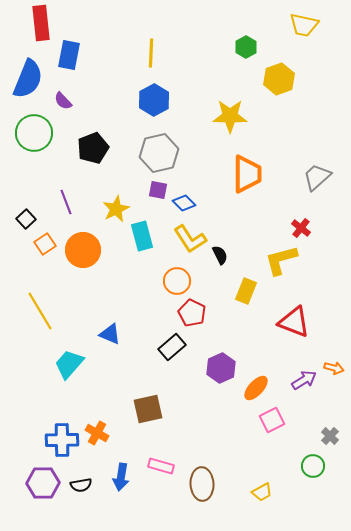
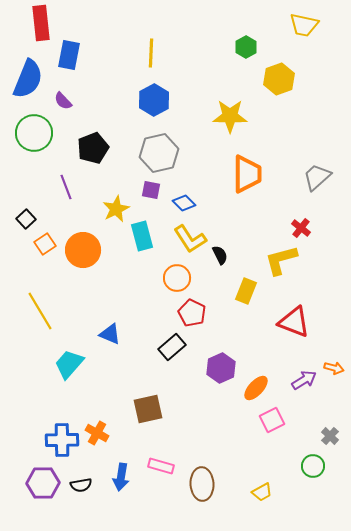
purple square at (158, 190): moved 7 px left
purple line at (66, 202): moved 15 px up
orange circle at (177, 281): moved 3 px up
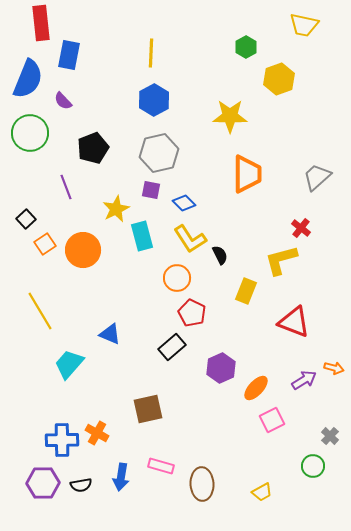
green circle at (34, 133): moved 4 px left
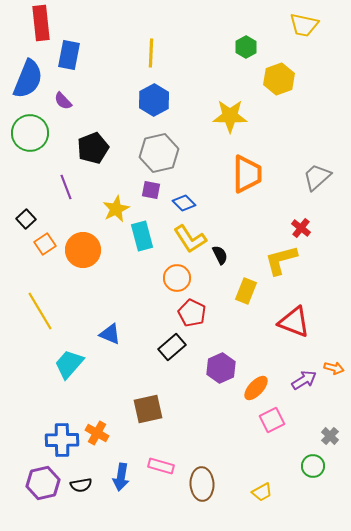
purple hexagon at (43, 483): rotated 12 degrees counterclockwise
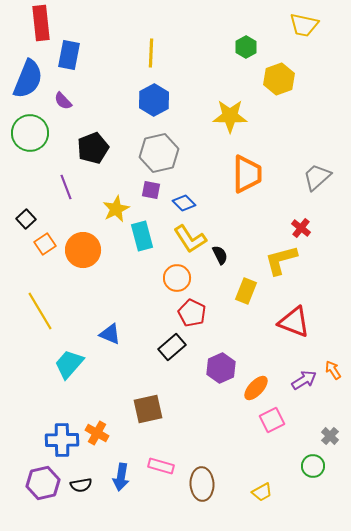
orange arrow at (334, 368): moved 1 px left, 2 px down; rotated 138 degrees counterclockwise
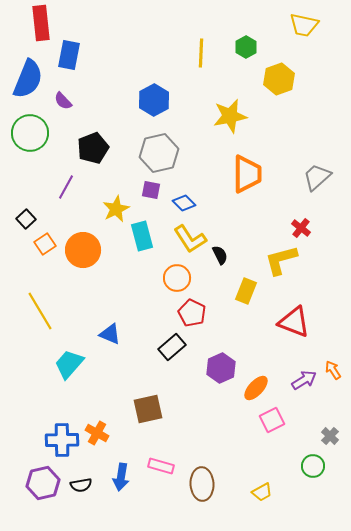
yellow line at (151, 53): moved 50 px right
yellow star at (230, 116): rotated 12 degrees counterclockwise
purple line at (66, 187): rotated 50 degrees clockwise
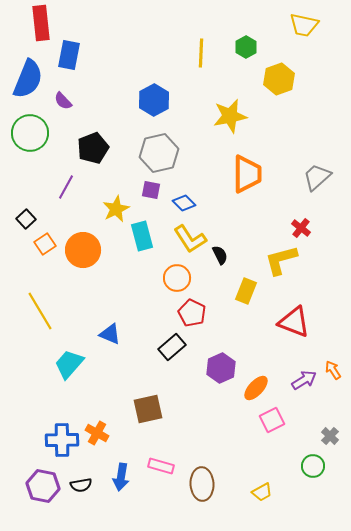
purple hexagon at (43, 483): moved 3 px down; rotated 24 degrees clockwise
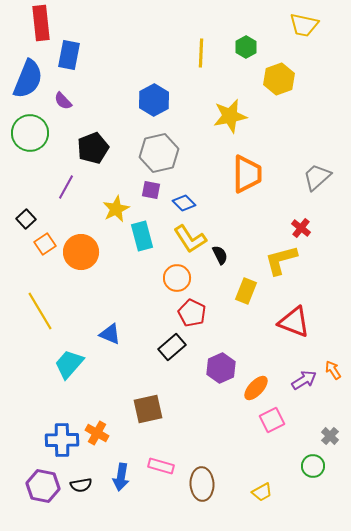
orange circle at (83, 250): moved 2 px left, 2 px down
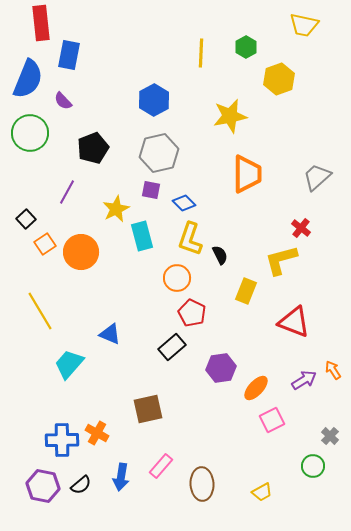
purple line at (66, 187): moved 1 px right, 5 px down
yellow L-shape at (190, 239): rotated 52 degrees clockwise
purple hexagon at (221, 368): rotated 16 degrees clockwise
pink rectangle at (161, 466): rotated 65 degrees counterclockwise
black semicircle at (81, 485): rotated 30 degrees counterclockwise
